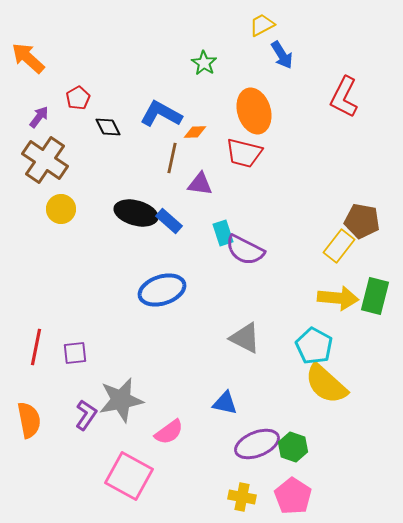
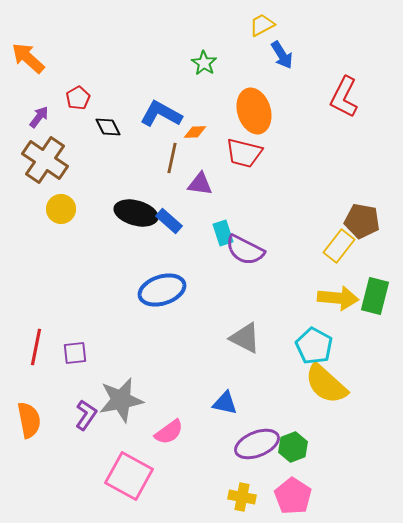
green hexagon: rotated 20 degrees clockwise
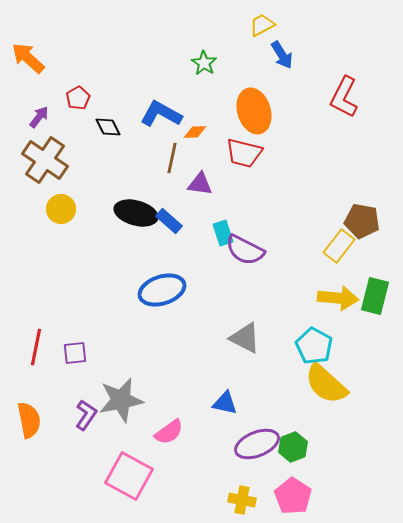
yellow cross: moved 3 px down
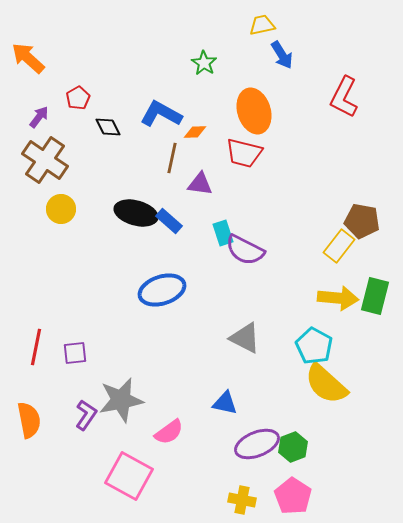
yellow trapezoid: rotated 16 degrees clockwise
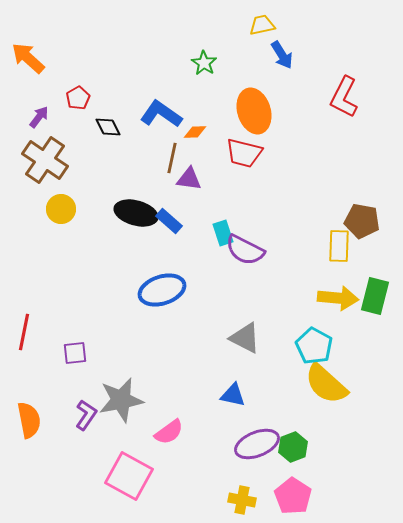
blue L-shape: rotated 6 degrees clockwise
purple triangle: moved 11 px left, 5 px up
yellow rectangle: rotated 36 degrees counterclockwise
red line: moved 12 px left, 15 px up
blue triangle: moved 8 px right, 8 px up
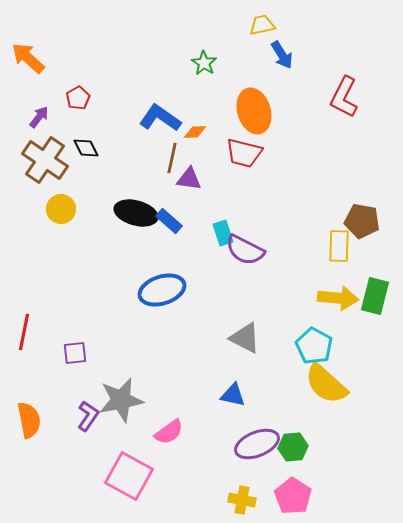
blue L-shape: moved 1 px left, 4 px down
black diamond: moved 22 px left, 21 px down
purple L-shape: moved 2 px right, 1 px down
green hexagon: rotated 16 degrees clockwise
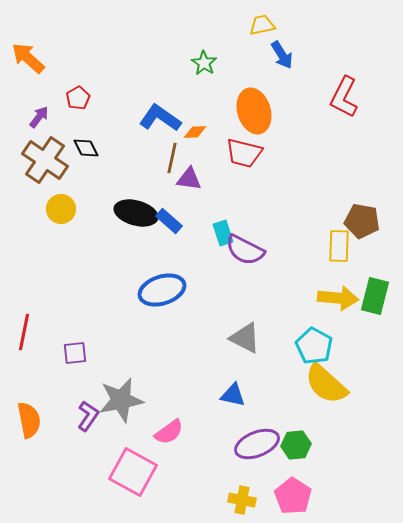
green hexagon: moved 3 px right, 2 px up
pink square: moved 4 px right, 4 px up
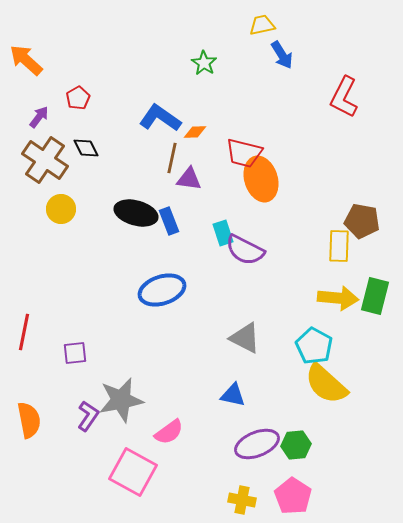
orange arrow: moved 2 px left, 2 px down
orange ellipse: moved 7 px right, 68 px down
blue rectangle: rotated 28 degrees clockwise
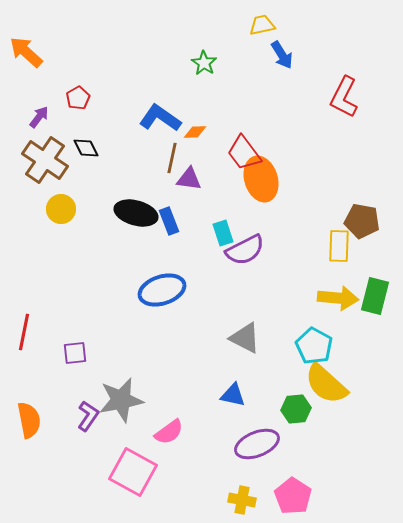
orange arrow: moved 8 px up
red trapezoid: rotated 39 degrees clockwise
purple semicircle: rotated 54 degrees counterclockwise
green hexagon: moved 36 px up
